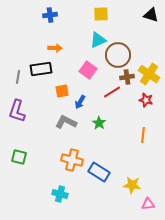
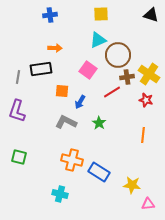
orange square: rotated 16 degrees clockwise
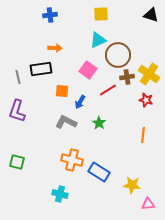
gray line: rotated 24 degrees counterclockwise
red line: moved 4 px left, 2 px up
green square: moved 2 px left, 5 px down
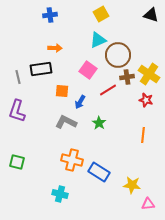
yellow square: rotated 28 degrees counterclockwise
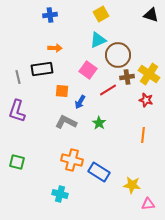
black rectangle: moved 1 px right
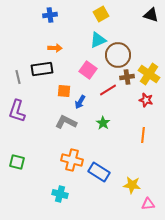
orange square: moved 2 px right
green star: moved 4 px right
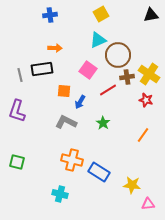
black triangle: rotated 28 degrees counterclockwise
gray line: moved 2 px right, 2 px up
orange line: rotated 28 degrees clockwise
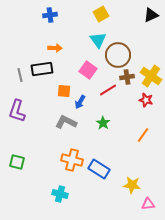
black triangle: rotated 14 degrees counterclockwise
cyan triangle: rotated 42 degrees counterclockwise
yellow cross: moved 2 px right, 2 px down
blue rectangle: moved 3 px up
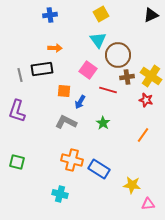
red line: rotated 48 degrees clockwise
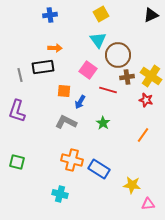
black rectangle: moved 1 px right, 2 px up
